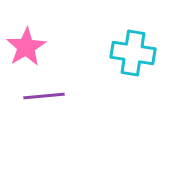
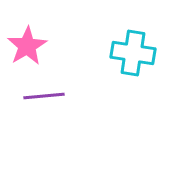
pink star: moved 1 px right, 1 px up
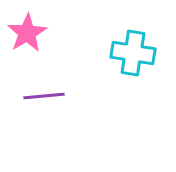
pink star: moved 13 px up
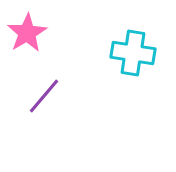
purple line: rotated 45 degrees counterclockwise
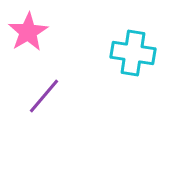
pink star: moved 1 px right, 1 px up
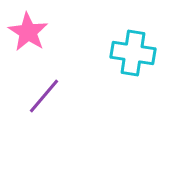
pink star: rotated 9 degrees counterclockwise
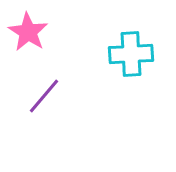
cyan cross: moved 2 px left, 1 px down; rotated 12 degrees counterclockwise
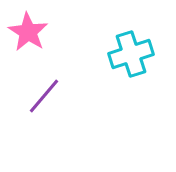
cyan cross: rotated 15 degrees counterclockwise
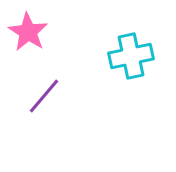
cyan cross: moved 2 px down; rotated 6 degrees clockwise
